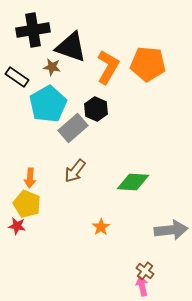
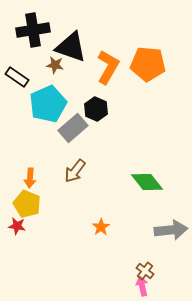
brown star: moved 3 px right, 2 px up
cyan pentagon: rotated 6 degrees clockwise
green diamond: moved 14 px right; rotated 48 degrees clockwise
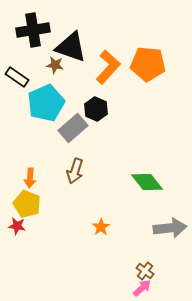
orange L-shape: rotated 12 degrees clockwise
cyan pentagon: moved 2 px left, 1 px up
brown arrow: rotated 20 degrees counterclockwise
gray arrow: moved 1 px left, 2 px up
pink arrow: moved 2 px down; rotated 60 degrees clockwise
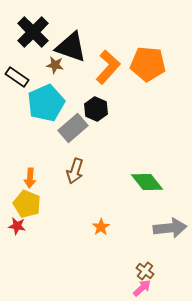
black cross: moved 2 px down; rotated 36 degrees counterclockwise
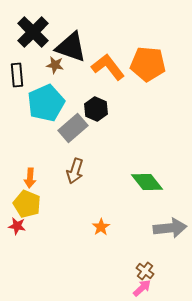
orange L-shape: rotated 80 degrees counterclockwise
black rectangle: moved 2 px up; rotated 50 degrees clockwise
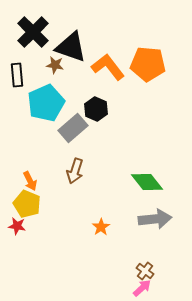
orange arrow: moved 3 px down; rotated 30 degrees counterclockwise
gray arrow: moved 15 px left, 9 px up
